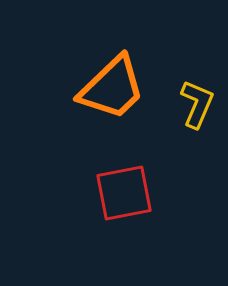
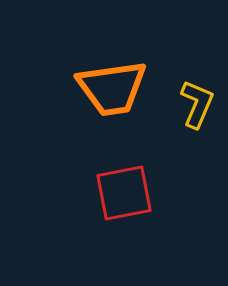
orange trapezoid: rotated 36 degrees clockwise
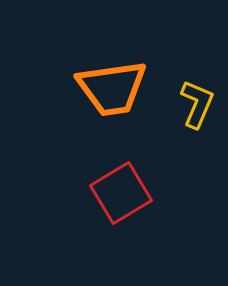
red square: moved 3 px left; rotated 20 degrees counterclockwise
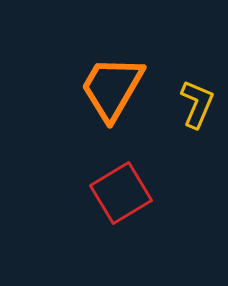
orange trapezoid: rotated 128 degrees clockwise
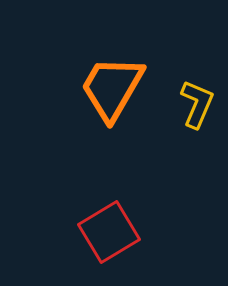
red square: moved 12 px left, 39 px down
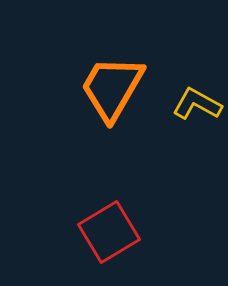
yellow L-shape: rotated 84 degrees counterclockwise
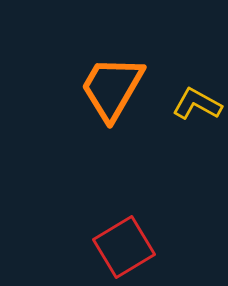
red square: moved 15 px right, 15 px down
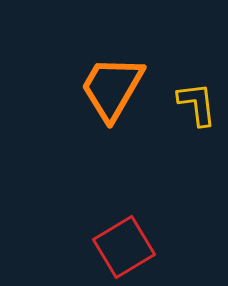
yellow L-shape: rotated 54 degrees clockwise
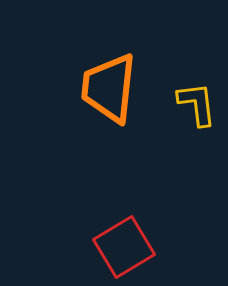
orange trapezoid: moved 3 px left; rotated 24 degrees counterclockwise
